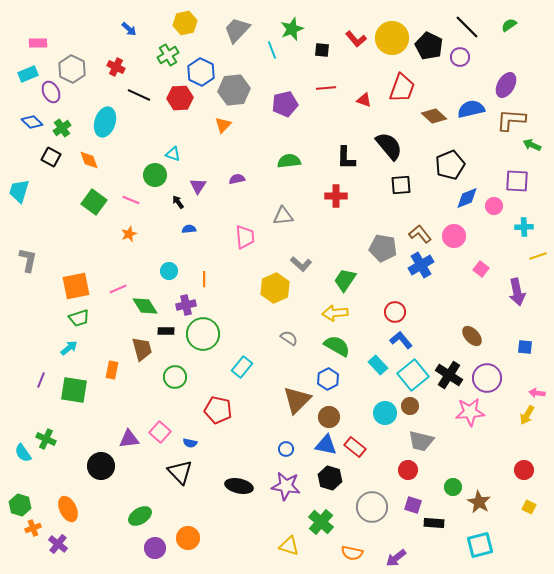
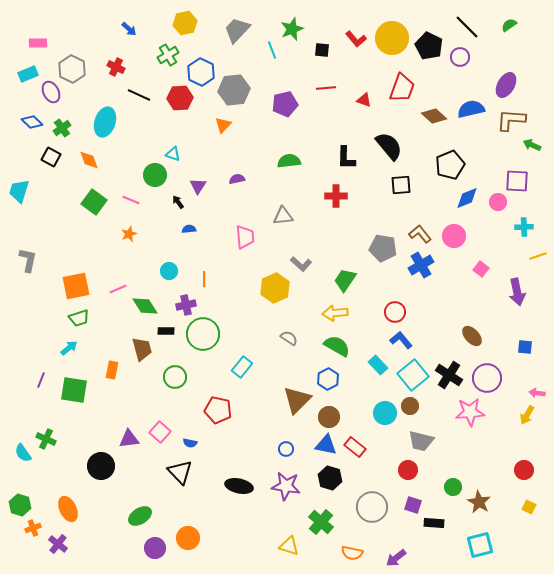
pink circle at (494, 206): moved 4 px right, 4 px up
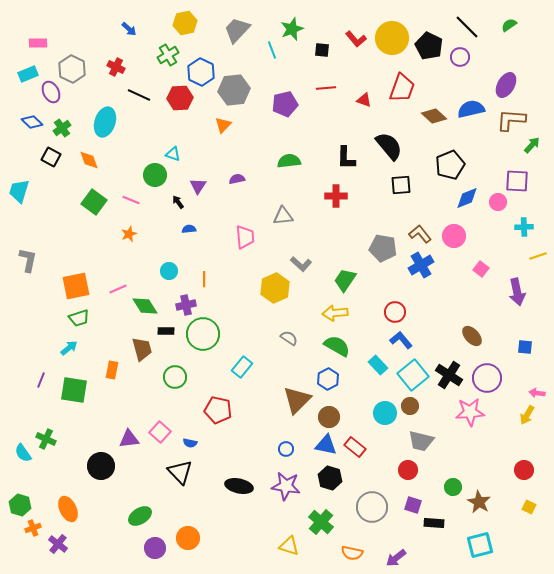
green arrow at (532, 145): rotated 108 degrees clockwise
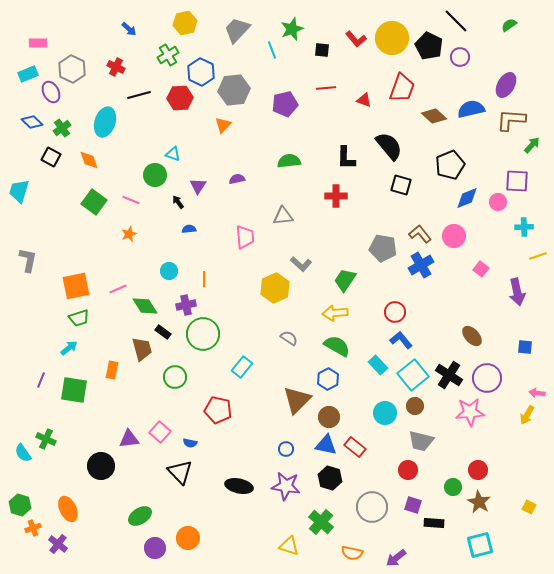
black line at (467, 27): moved 11 px left, 6 px up
black line at (139, 95): rotated 40 degrees counterclockwise
black square at (401, 185): rotated 20 degrees clockwise
black rectangle at (166, 331): moved 3 px left, 1 px down; rotated 35 degrees clockwise
brown circle at (410, 406): moved 5 px right
red circle at (524, 470): moved 46 px left
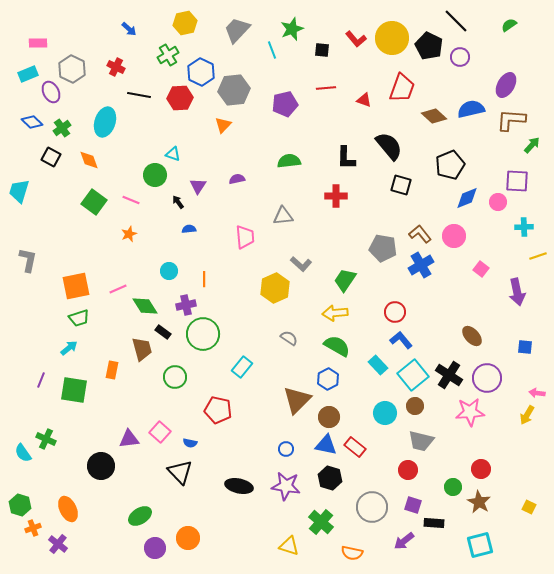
black line at (139, 95): rotated 25 degrees clockwise
red circle at (478, 470): moved 3 px right, 1 px up
purple arrow at (396, 558): moved 8 px right, 17 px up
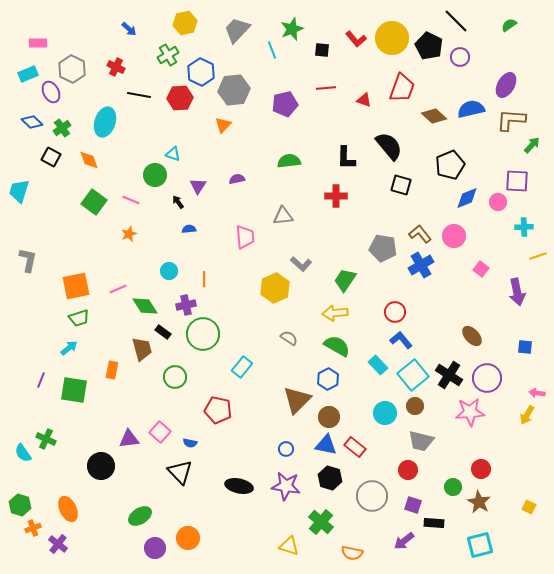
gray circle at (372, 507): moved 11 px up
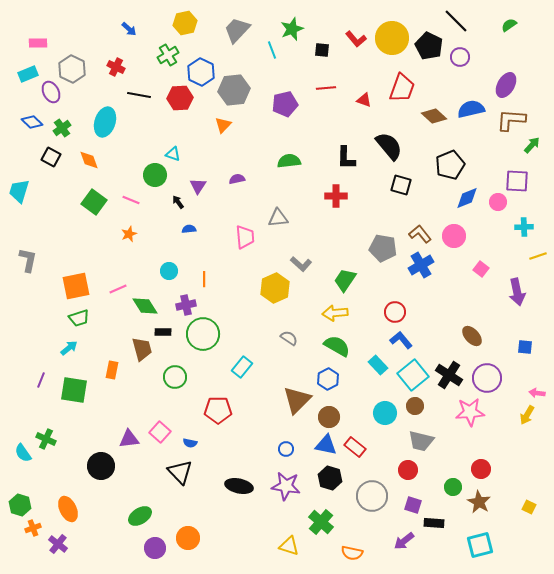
gray triangle at (283, 216): moved 5 px left, 2 px down
black rectangle at (163, 332): rotated 35 degrees counterclockwise
red pentagon at (218, 410): rotated 12 degrees counterclockwise
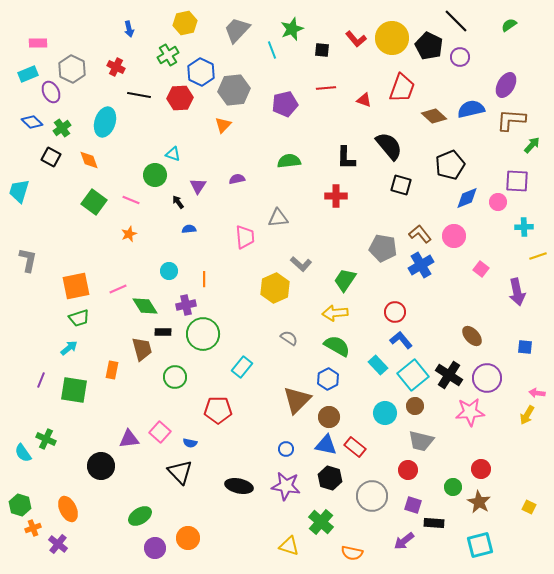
blue arrow at (129, 29): rotated 35 degrees clockwise
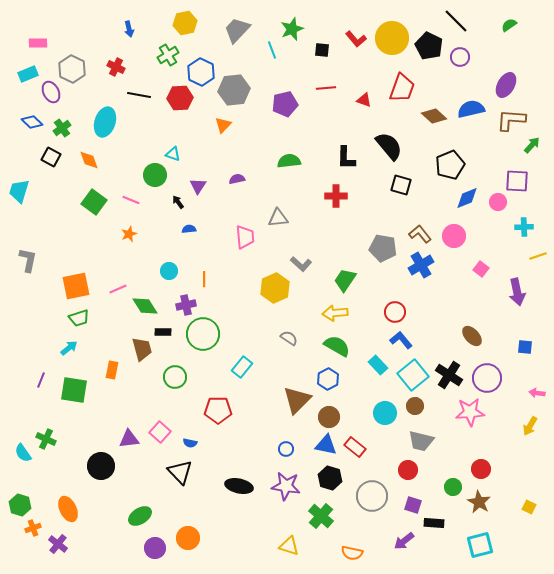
yellow arrow at (527, 415): moved 3 px right, 11 px down
green cross at (321, 522): moved 6 px up
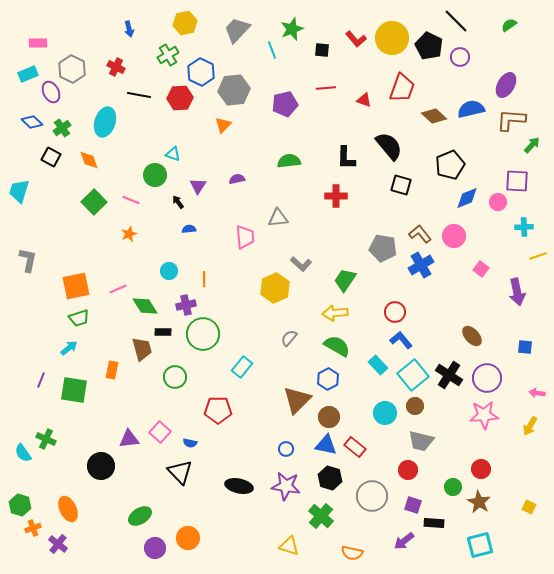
green square at (94, 202): rotated 10 degrees clockwise
gray semicircle at (289, 338): rotated 84 degrees counterclockwise
pink star at (470, 412): moved 14 px right, 3 px down
